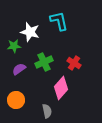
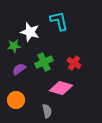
pink diamond: rotated 65 degrees clockwise
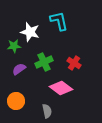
pink diamond: rotated 20 degrees clockwise
orange circle: moved 1 px down
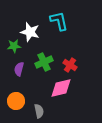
red cross: moved 4 px left, 2 px down
purple semicircle: rotated 40 degrees counterclockwise
pink diamond: rotated 50 degrees counterclockwise
gray semicircle: moved 8 px left
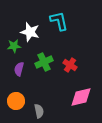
pink diamond: moved 20 px right, 9 px down
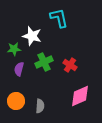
cyan L-shape: moved 3 px up
white star: moved 2 px right, 4 px down
green star: moved 3 px down
pink diamond: moved 1 px left, 1 px up; rotated 10 degrees counterclockwise
gray semicircle: moved 1 px right, 5 px up; rotated 16 degrees clockwise
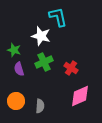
cyan L-shape: moved 1 px left, 1 px up
white star: moved 9 px right
green star: moved 1 px down; rotated 24 degrees clockwise
red cross: moved 1 px right, 3 px down
purple semicircle: rotated 32 degrees counterclockwise
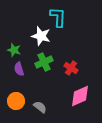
cyan L-shape: rotated 15 degrees clockwise
gray semicircle: moved 1 px down; rotated 56 degrees counterclockwise
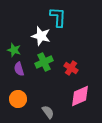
orange circle: moved 2 px right, 2 px up
gray semicircle: moved 8 px right, 5 px down; rotated 16 degrees clockwise
